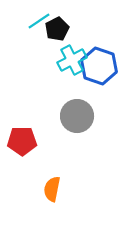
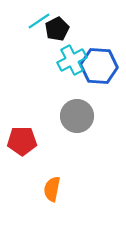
blue hexagon: rotated 15 degrees counterclockwise
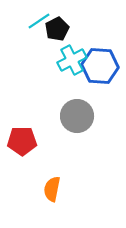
blue hexagon: moved 1 px right
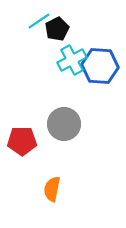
gray circle: moved 13 px left, 8 px down
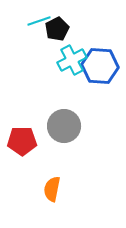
cyan line: rotated 15 degrees clockwise
gray circle: moved 2 px down
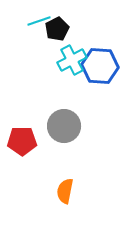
orange semicircle: moved 13 px right, 2 px down
